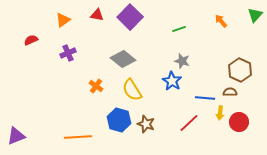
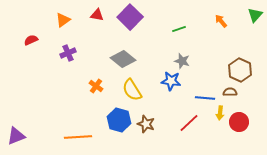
blue star: moved 1 px left; rotated 24 degrees counterclockwise
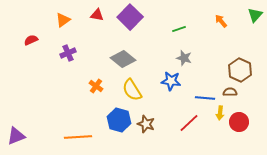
gray star: moved 2 px right, 3 px up
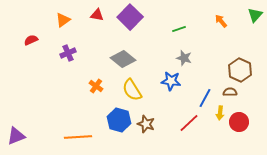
blue line: rotated 66 degrees counterclockwise
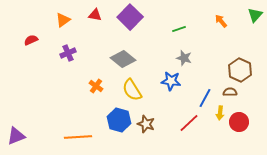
red triangle: moved 2 px left
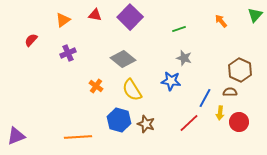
red semicircle: rotated 24 degrees counterclockwise
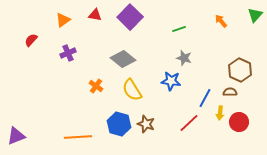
blue hexagon: moved 4 px down
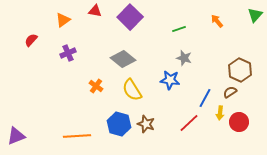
red triangle: moved 4 px up
orange arrow: moved 4 px left
blue star: moved 1 px left, 1 px up
brown semicircle: rotated 32 degrees counterclockwise
orange line: moved 1 px left, 1 px up
